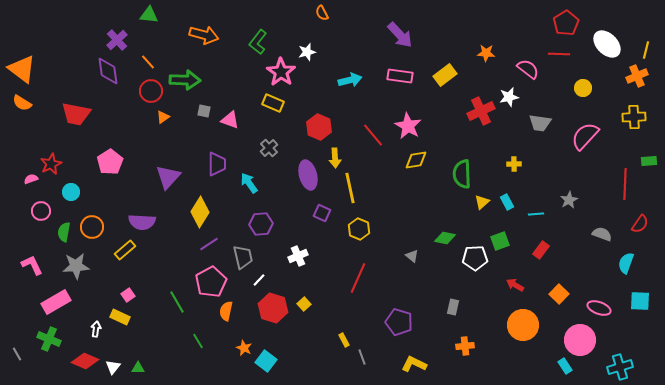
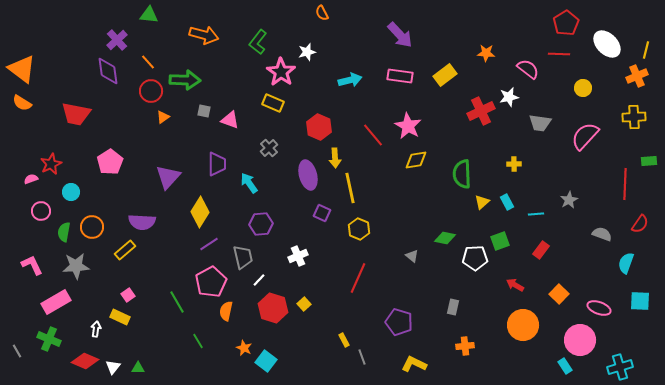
gray line at (17, 354): moved 3 px up
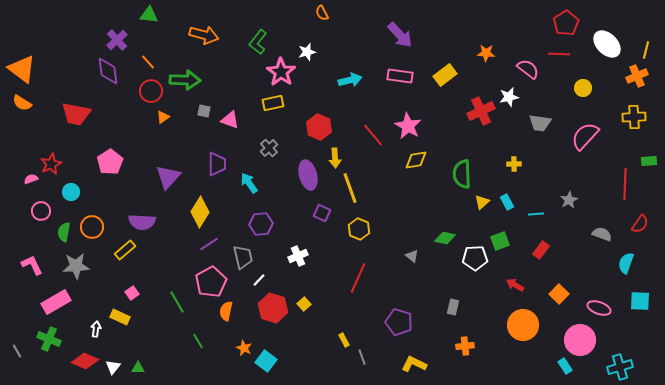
yellow rectangle at (273, 103): rotated 35 degrees counterclockwise
yellow line at (350, 188): rotated 8 degrees counterclockwise
pink square at (128, 295): moved 4 px right, 2 px up
